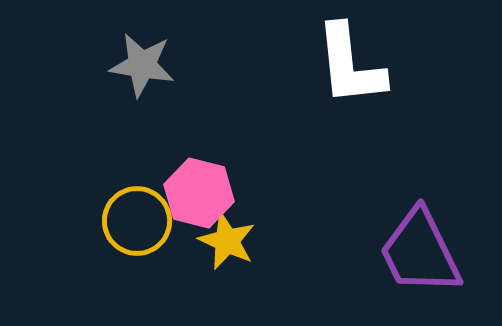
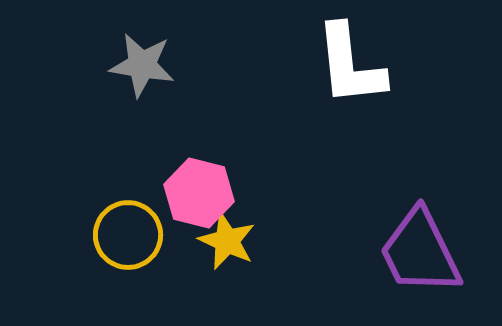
yellow circle: moved 9 px left, 14 px down
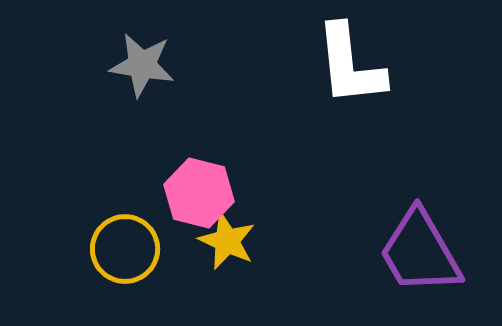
yellow circle: moved 3 px left, 14 px down
purple trapezoid: rotated 4 degrees counterclockwise
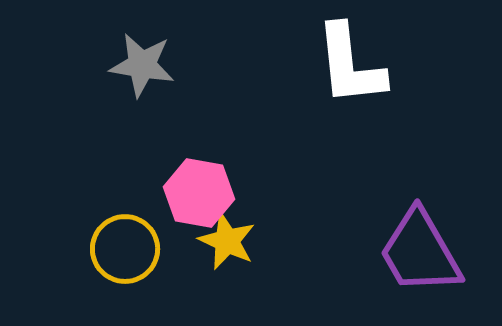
pink hexagon: rotated 4 degrees counterclockwise
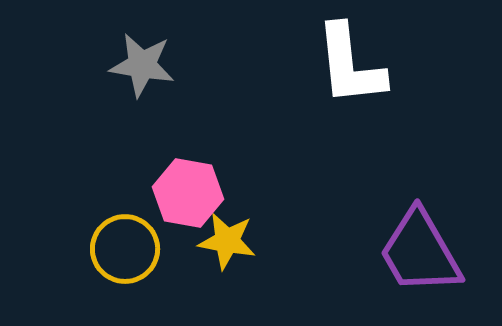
pink hexagon: moved 11 px left
yellow star: rotated 14 degrees counterclockwise
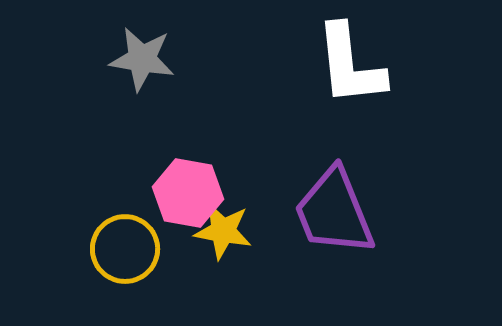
gray star: moved 6 px up
yellow star: moved 4 px left, 10 px up
purple trapezoid: moved 86 px left, 40 px up; rotated 8 degrees clockwise
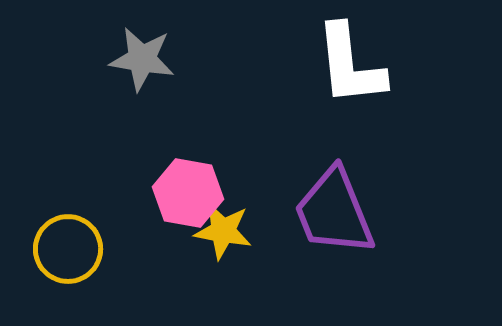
yellow circle: moved 57 px left
